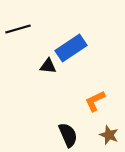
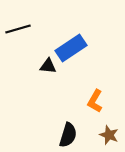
orange L-shape: rotated 35 degrees counterclockwise
black semicircle: rotated 40 degrees clockwise
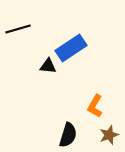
orange L-shape: moved 5 px down
brown star: rotated 30 degrees clockwise
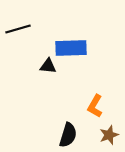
blue rectangle: rotated 32 degrees clockwise
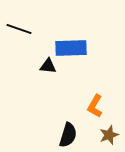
black line: moved 1 px right; rotated 35 degrees clockwise
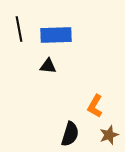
black line: rotated 60 degrees clockwise
blue rectangle: moved 15 px left, 13 px up
black semicircle: moved 2 px right, 1 px up
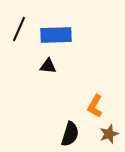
black line: rotated 35 degrees clockwise
brown star: moved 1 px up
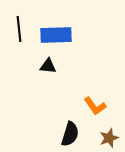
black line: rotated 30 degrees counterclockwise
orange L-shape: rotated 65 degrees counterclockwise
brown star: moved 4 px down
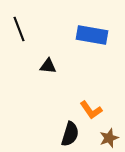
black line: rotated 15 degrees counterclockwise
blue rectangle: moved 36 px right; rotated 12 degrees clockwise
orange L-shape: moved 4 px left, 4 px down
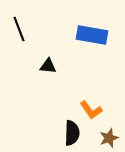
black semicircle: moved 2 px right, 1 px up; rotated 15 degrees counterclockwise
